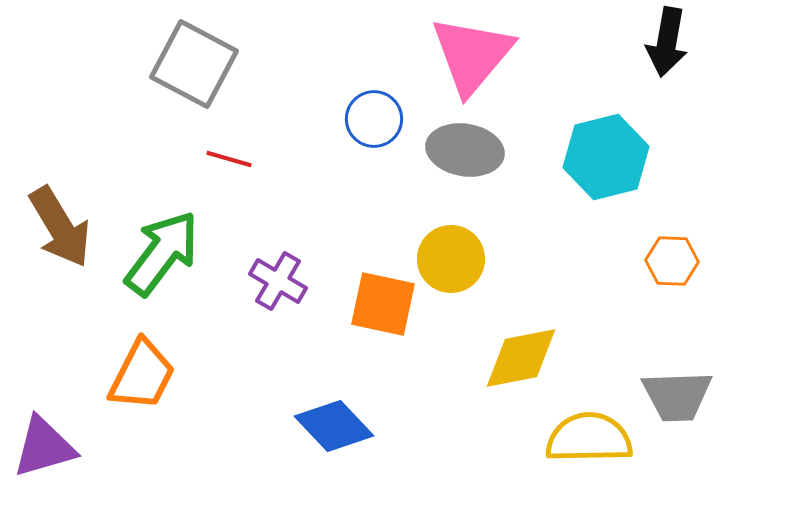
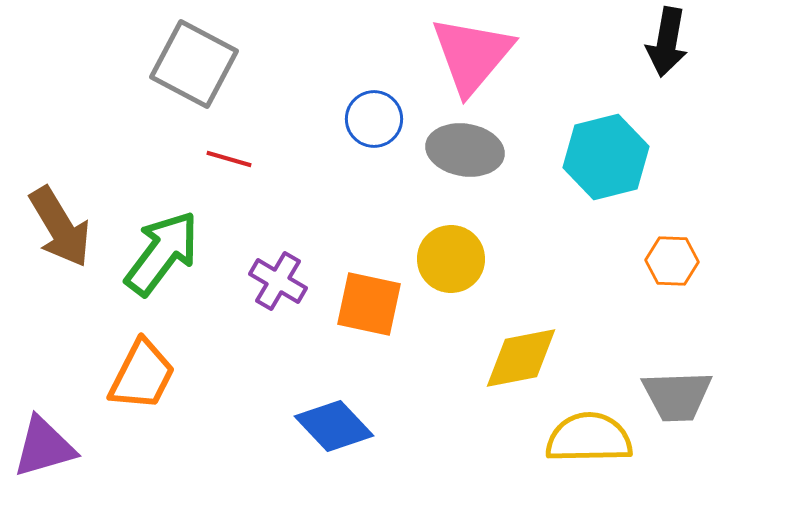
orange square: moved 14 px left
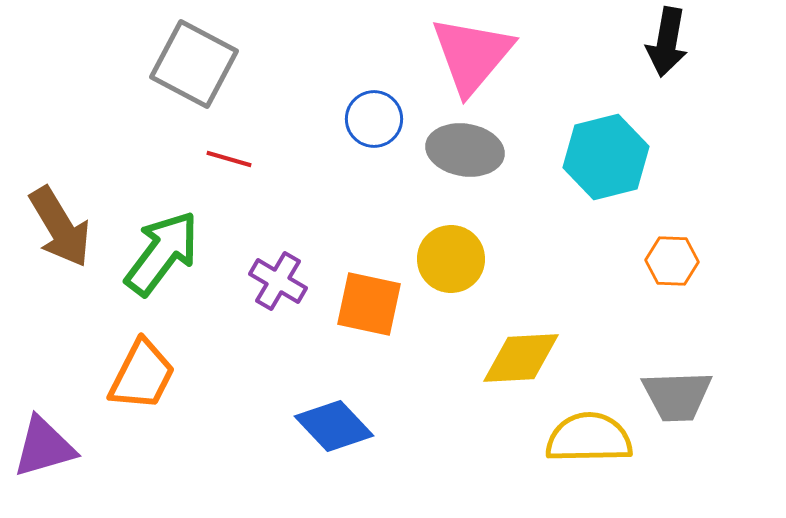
yellow diamond: rotated 8 degrees clockwise
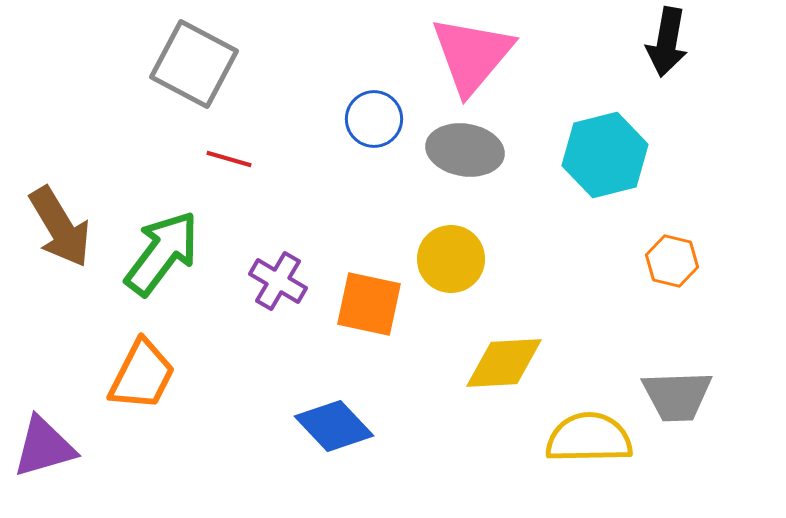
cyan hexagon: moved 1 px left, 2 px up
orange hexagon: rotated 12 degrees clockwise
yellow diamond: moved 17 px left, 5 px down
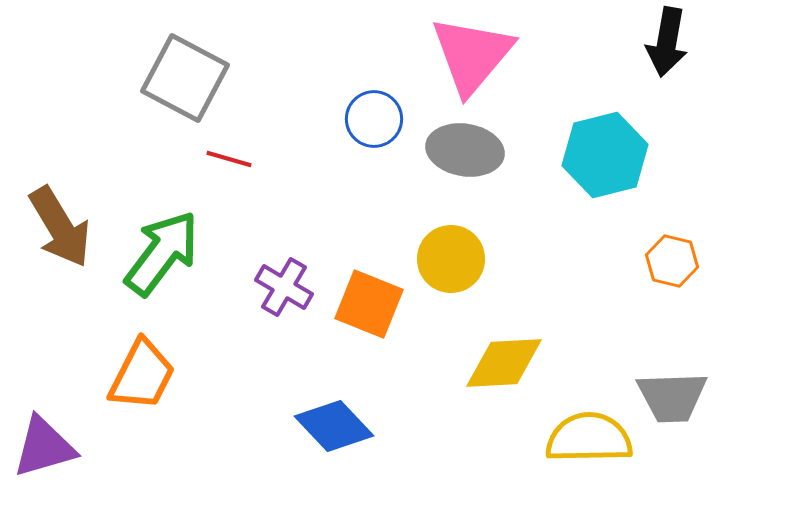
gray square: moved 9 px left, 14 px down
purple cross: moved 6 px right, 6 px down
orange square: rotated 10 degrees clockwise
gray trapezoid: moved 5 px left, 1 px down
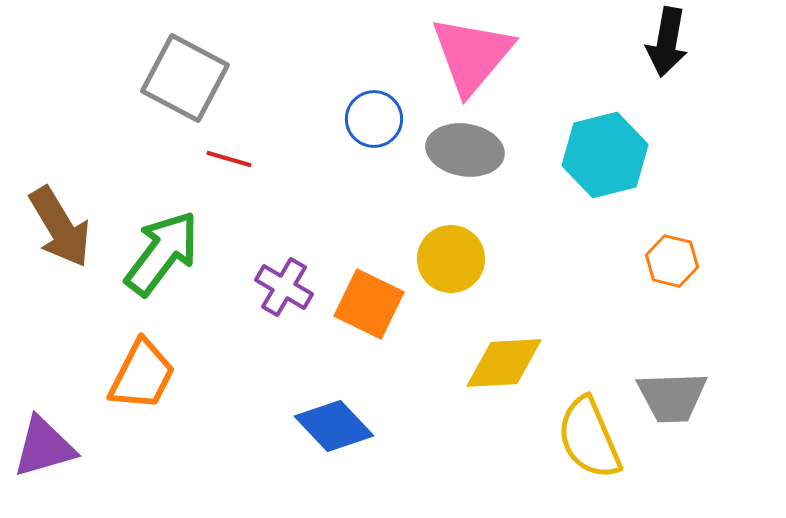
orange square: rotated 4 degrees clockwise
yellow semicircle: rotated 112 degrees counterclockwise
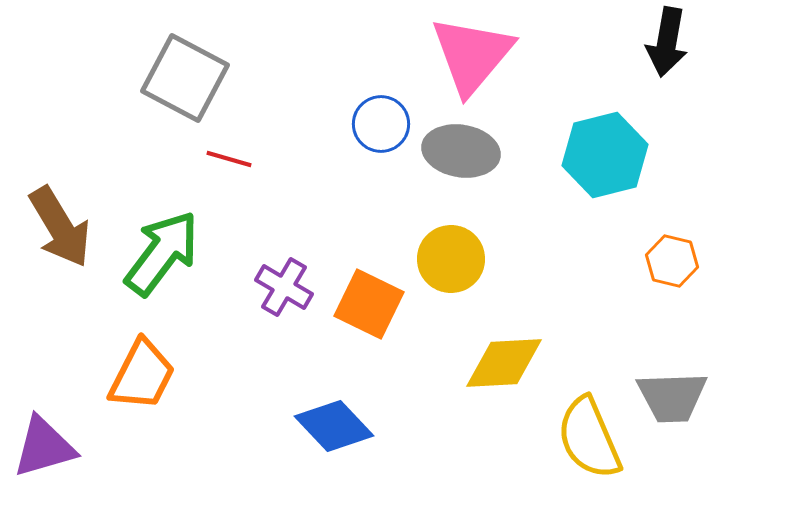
blue circle: moved 7 px right, 5 px down
gray ellipse: moved 4 px left, 1 px down
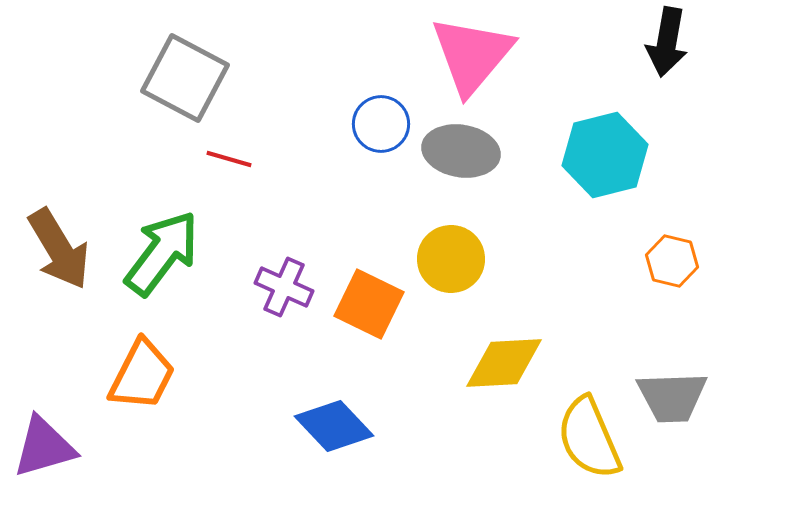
brown arrow: moved 1 px left, 22 px down
purple cross: rotated 6 degrees counterclockwise
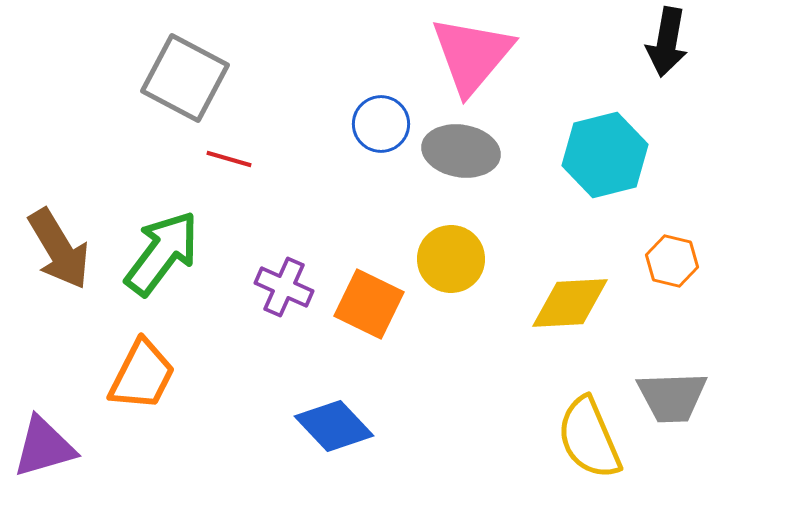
yellow diamond: moved 66 px right, 60 px up
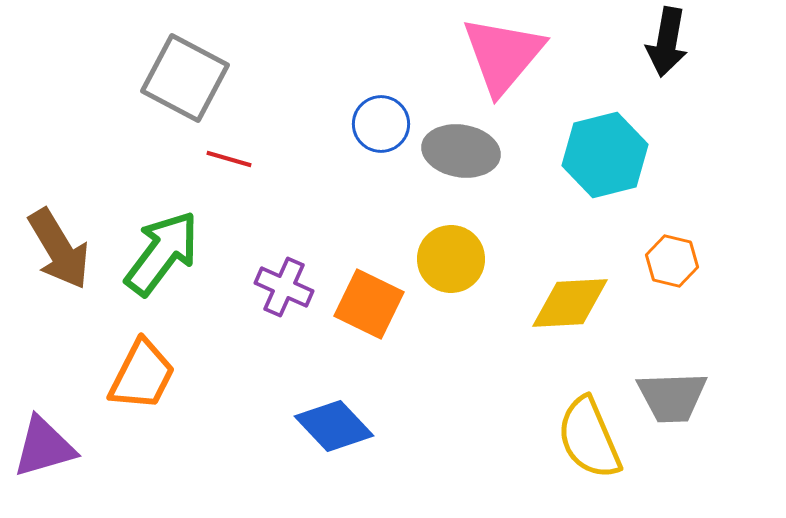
pink triangle: moved 31 px right
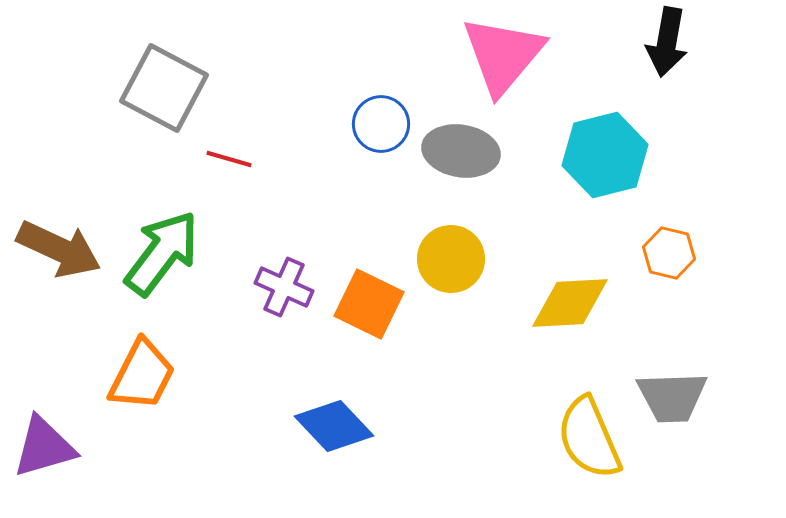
gray square: moved 21 px left, 10 px down
brown arrow: rotated 34 degrees counterclockwise
orange hexagon: moved 3 px left, 8 px up
